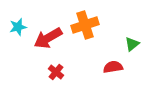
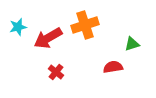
green triangle: rotated 21 degrees clockwise
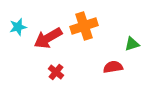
orange cross: moved 1 px left, 1 px down
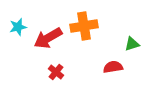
orange cross: rotated 8 degrees clockwise
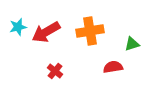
orange cross: moved 6 px right, 5 px down
red arrow: moved 2 px left, 6 px up
red cross: moved 1 px left, 1 px up
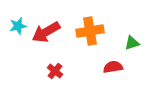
cyan star: moved 1 px up
green triangle: moved 1 px up
